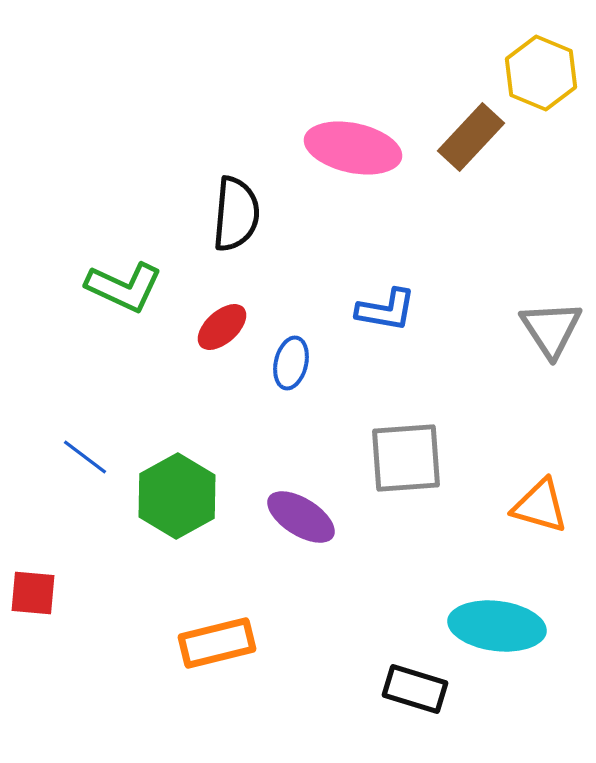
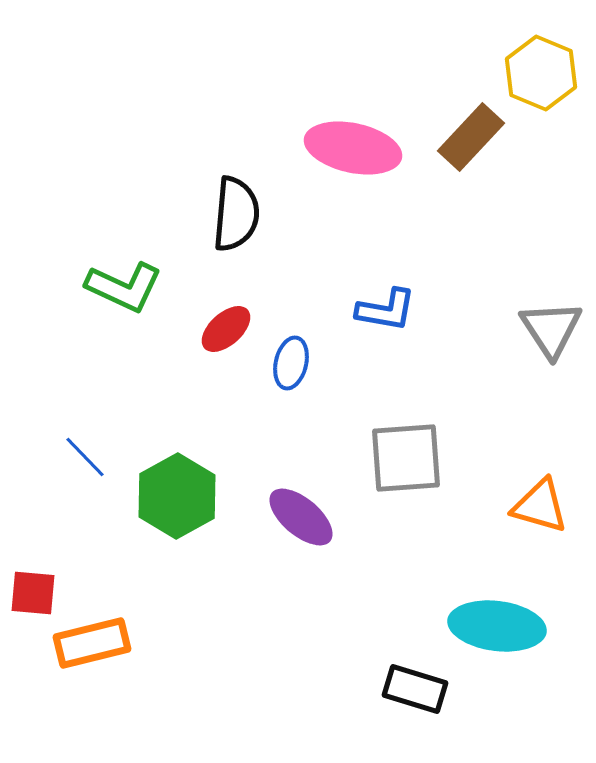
red ellipse: moved 4 px right, 2 px down
blue line: rotated 9 degrees clockwise
purple ellipse: rotated 8 degrees clockwise
orange rectangle: moved 125 px left
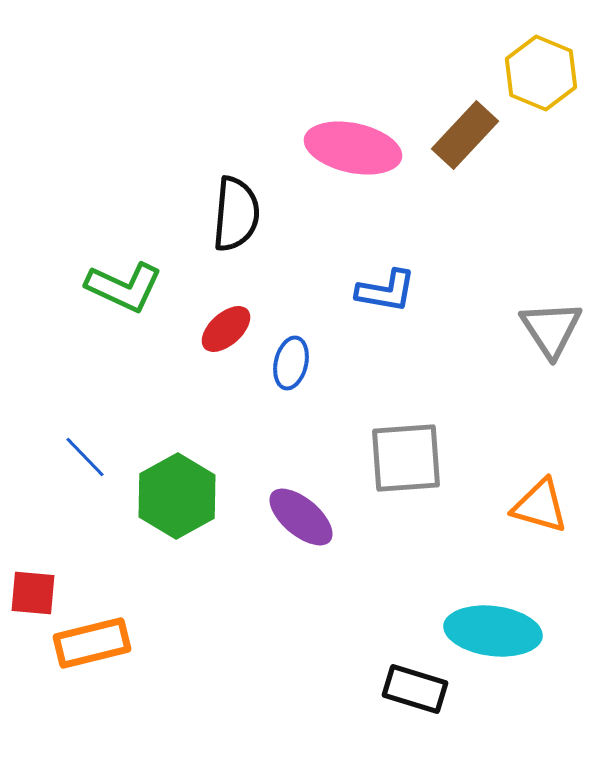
brown rectangle: moved 6 px left, 2 px up
blue L-shape: moved 19 px up
cyan ellipse: moved 4 px left, 5 px down
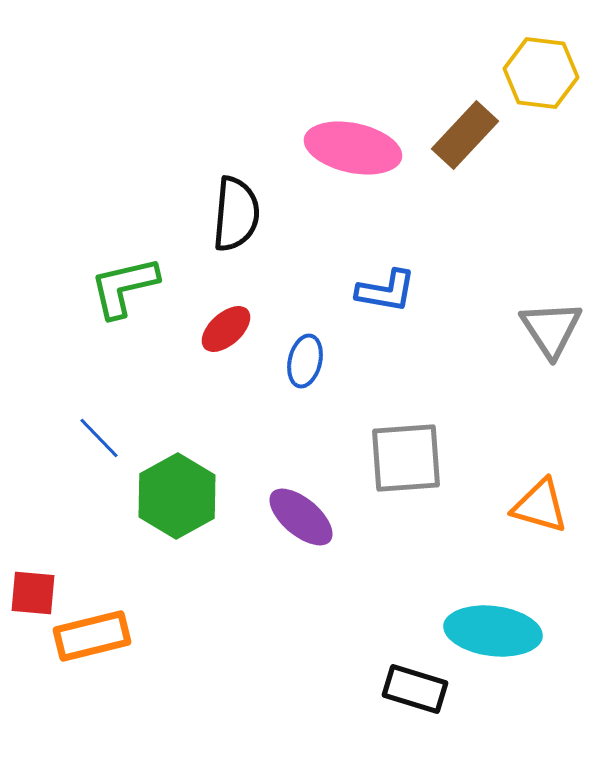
yellow hexagon: rotated 16 degrees counterclockwise
green L-shape: rotated 142 degrees clockwise
blue ellipse: moved 14 px right, 2 px up
blue line: moved 14 px right, 19 px up
orange rectangle: moved 7 px up
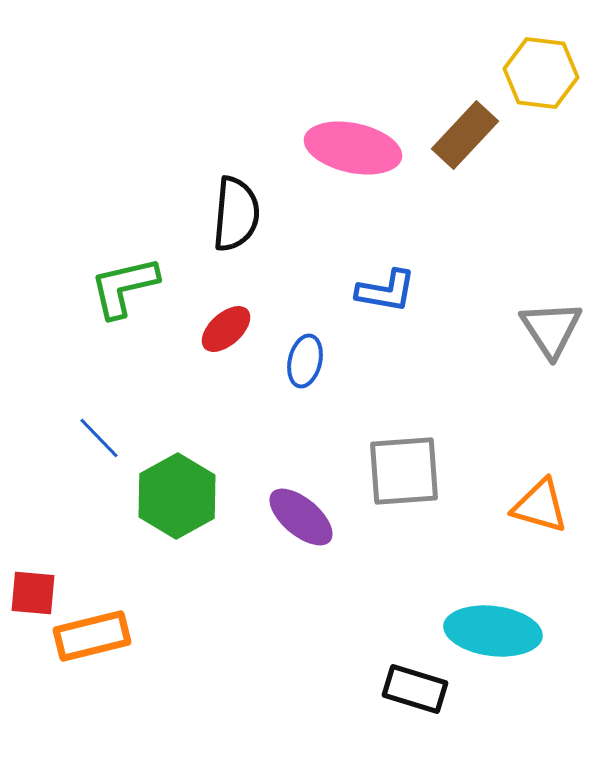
gray square: moved 2 px left, 13 px down
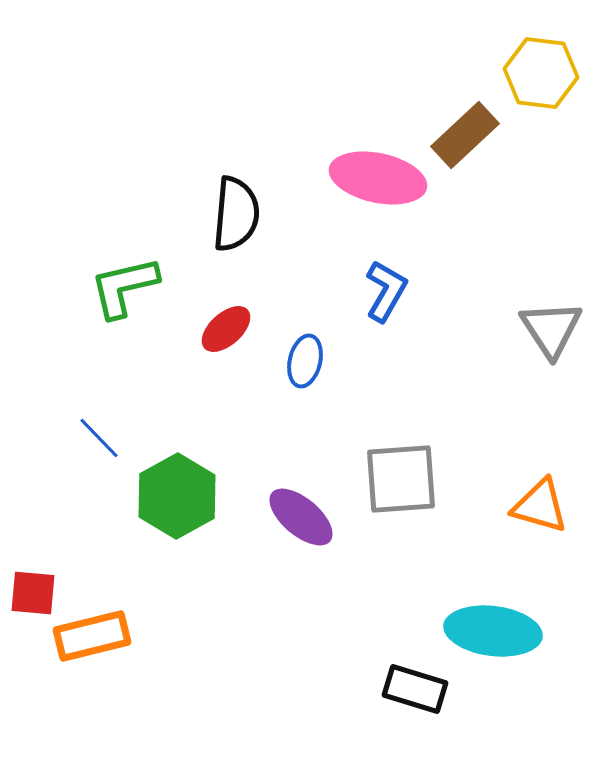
brown rectangle: rotated 4 degrees clockwise
pink ellipse: moved 25 px right, 30 px down
blue L-shape: rotated 70 degrees counterclockwise
gray square: moved 3 px left, 8 px down
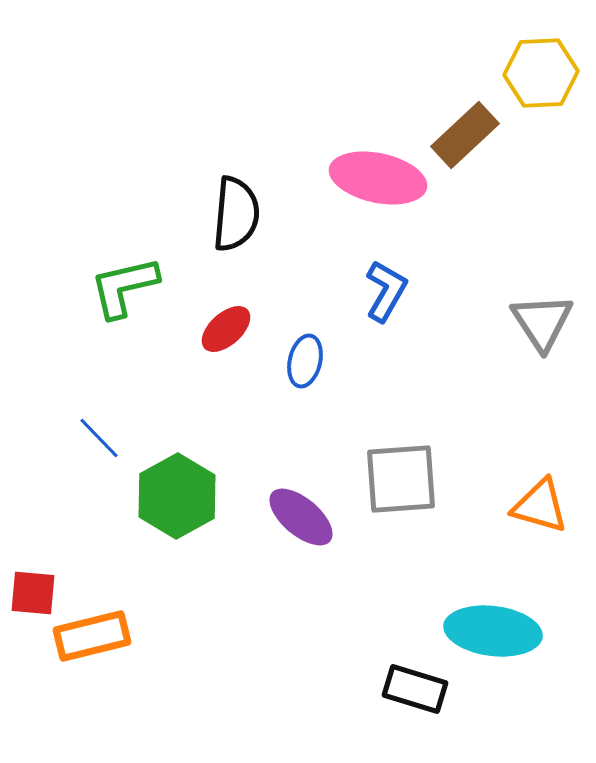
yellow hexagon: rotated 10 degrees counterclockwise
gray triangle: moved 9 px left, 7 px up
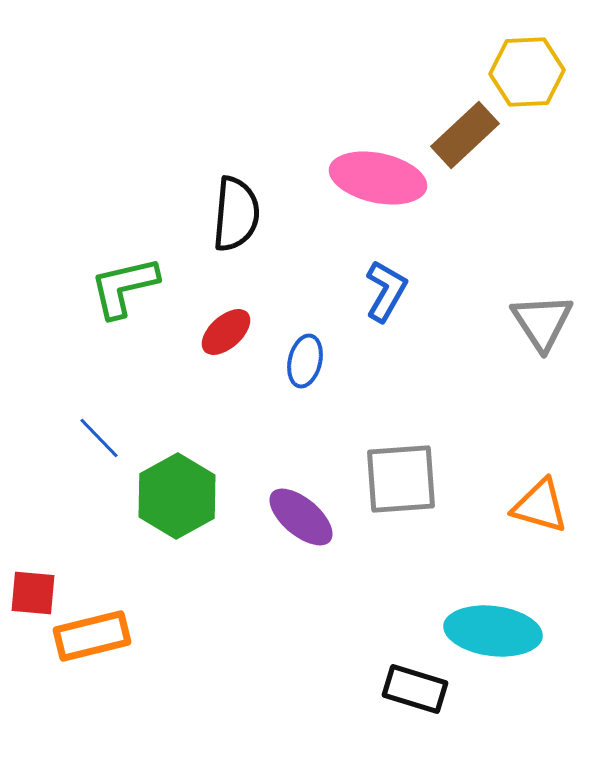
yellow hexagon: moved 14 px left, 1 px up
red ellipse: moved 3 px down
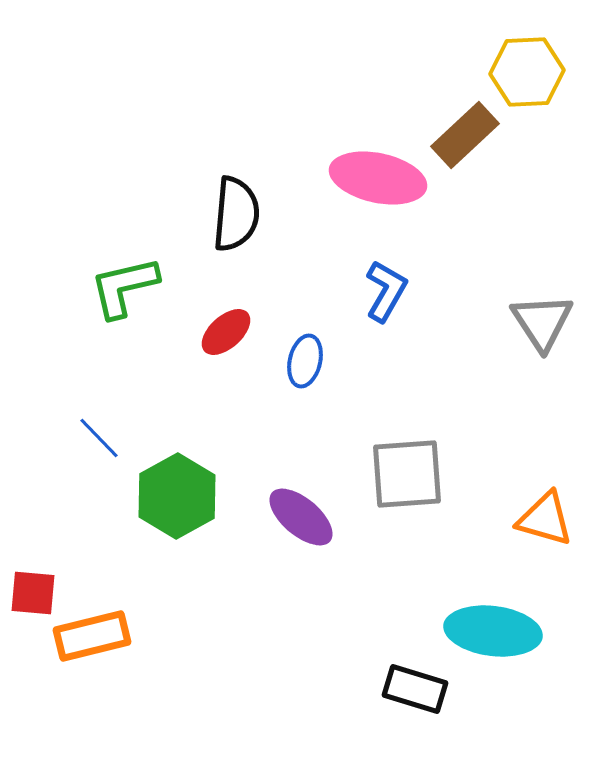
gray square: moved 6 px right, 5 px up
orange triangle: moved 5 px right, 13 px down
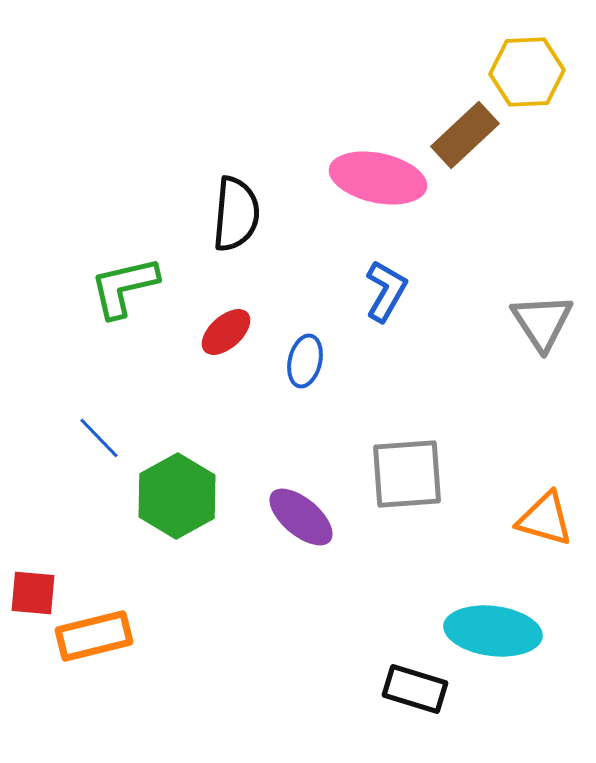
orange rectangle: moved 2 px right
